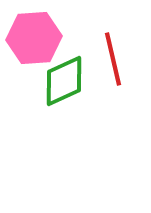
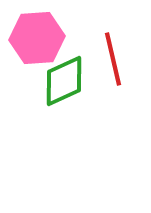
pink hexagon: moved 3 px right
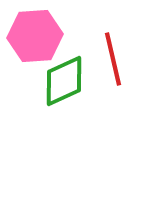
pink hexagon: moved 2 px left, 2 px up
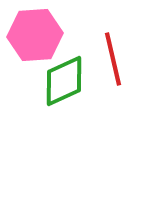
pink hexagon: moved 1 px up
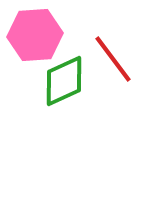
red line: rotated 24 degrees counterclockwise
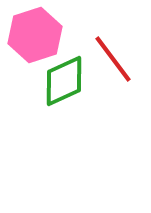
pink hexagon: rotated 14 degrees counterclockwise
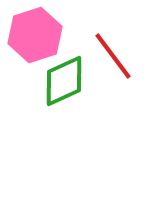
red line: moved 3 px up
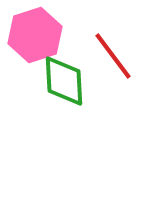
green diamond: rotated 68 degrees counterclockwise
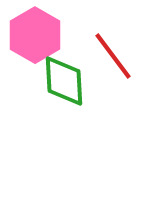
pink hexagon: rotated 12 degrees counterclockwise
